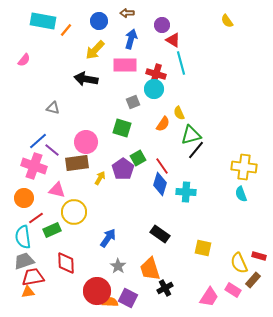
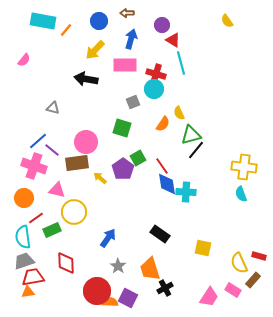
yellow arrow at (100, 178): rotated 80 degrees counterclockwise
blue diamond at (160, 184): moved 7 px right; rotated 25 degrees counterclockwise
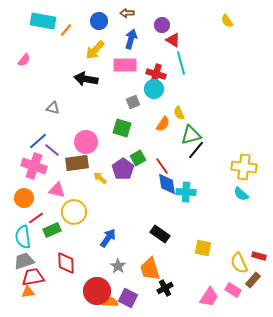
cyan semicircle at (241, 194): rotated 28 degrees counterclockwise
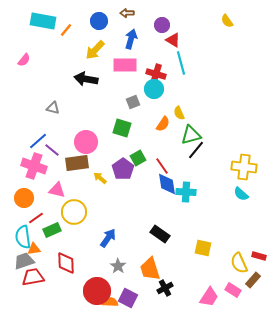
orange triangle at (28, 292): moved 6 px right, 43 px up
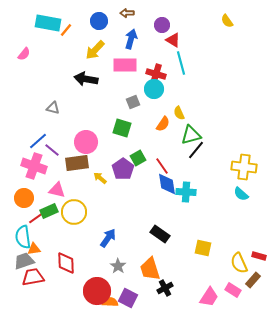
cyan rectangle at (43, 21): moved 5 px right, 2 px down
pink semicircle at (24, 60): moved 6 px up
green rectangle at (52, 230): moved 3 px left, 19 px up
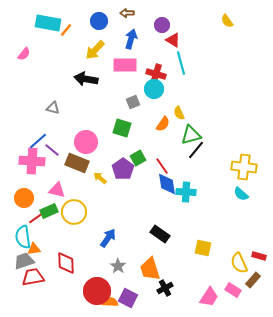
brown rectangle at (77, 163): rotated 30 degrees clockwise
pink cross at (34, 166): moved 2 px left, 5 px up; rotated 15 degrees counterclockwise
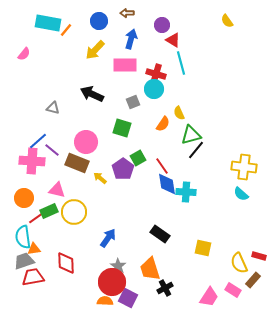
black arrow at (86, 79): moved 6 px right, 15 px down; rotated 15 degrees clockwise
red circle at (97, 291): moved 15 px right, 9 px up
orange semicircle at (110, 302): moved 5 px left, 1 px up
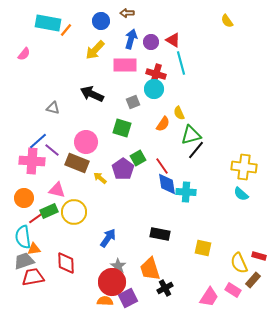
blue circle at (99, 21): moved 2 px right
purple circle at (162, 25): moved 11 px left, 17 px down
black rectangle at (160, 234): rotated 24 degrees counterclockwise
purple square at (128, 298): rotated 36 degrees clockwise
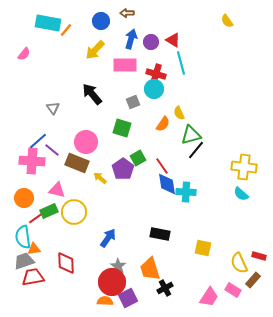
black arrow at (92, 94): rotated 25 degrees clockwise
gray triangle at (53, 108): rotated 40 degrees clockwise
